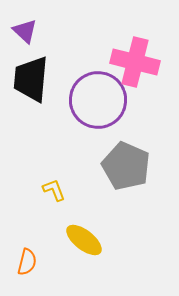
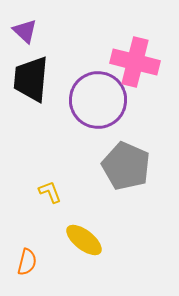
yellow L-shape: moved 4 px left, 2 px down
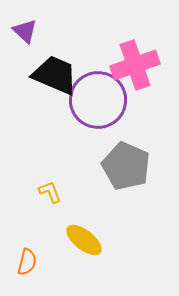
pink cross: moved 3 px down; rotated 33 degrees counterclockwise
black trapezoid: moved 24 px right, 4 px up; rotated 108 degrees clockwise
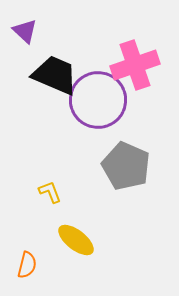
yellow ellipse: moved 8 px left
orange semicircle: moved 3 px down
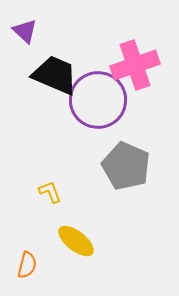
yellow ellipse: moved 1 px down
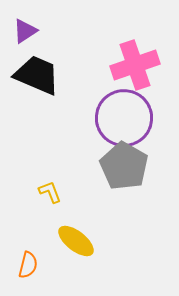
purple triangle: rotated 44 degrees clockwise
black trapezoid: moved 18 px left
purple circle: moved 26 px right, 18 px down
gray pentagon: moved 2 px left; rotated 6 degrees clockwise
orange semicircle: moved 1 px right
